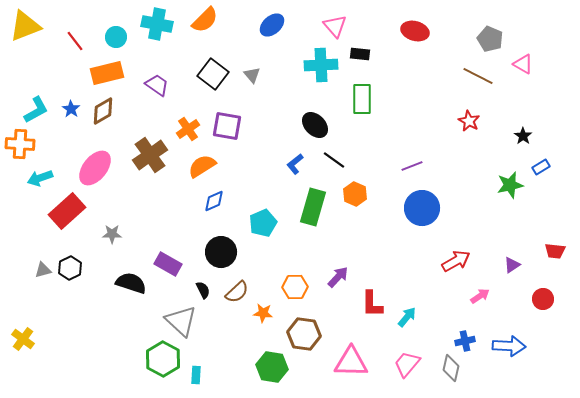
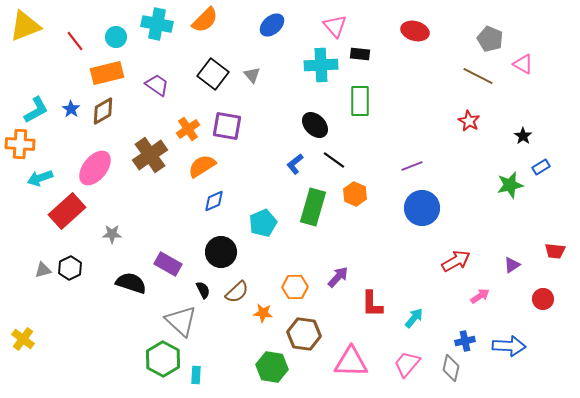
green rectangle at (362, 99): moved 2 px left, 2 px down
cyan arrow at (407, 317): moved 7 px right, 1 px down
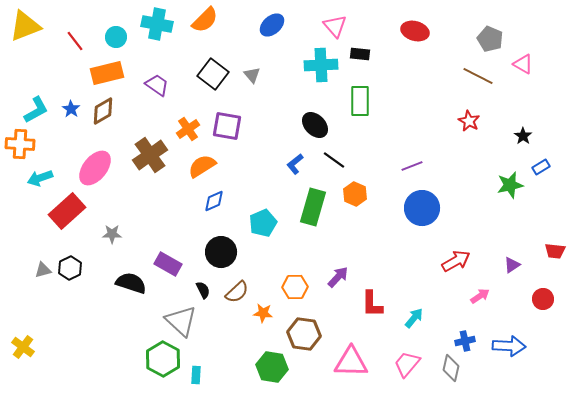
yellow cross at (23, 339): moved 8 px down
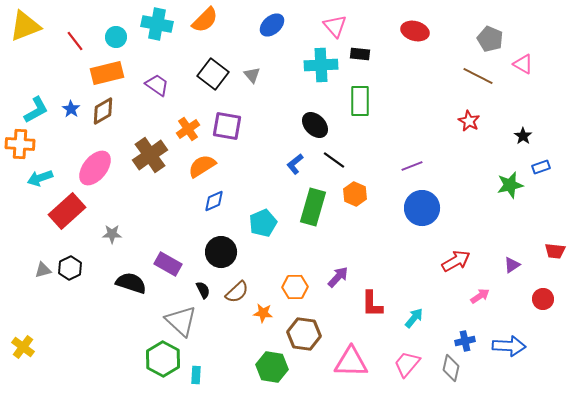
blue rectangle at (541, 167): rotated 12 degrees clockwise
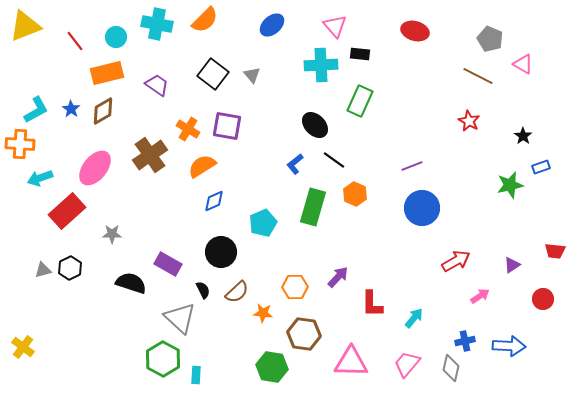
green rectangle at (360, 101): rotated 24 degrees clockwise
orange cross at (188, 129): rotated 25 degrees counterclockwise
gray triangle at (181, 321): moved 1 px left, 3 px up
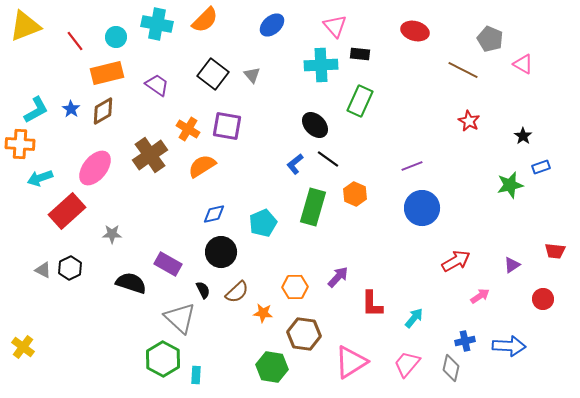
brown line at (478, 76): moved 15 px left, 6 px up
black line at (334, 160): moved 6 px left, 1 px up
blue diamond at (214, 201): moved 13 px down; rotated 10 degrees clockwise
gray triangle at (43, 270): rotated 42 degrees clockwise
pink triangle at (351, 362): rotated 33 degrees counterclockwise
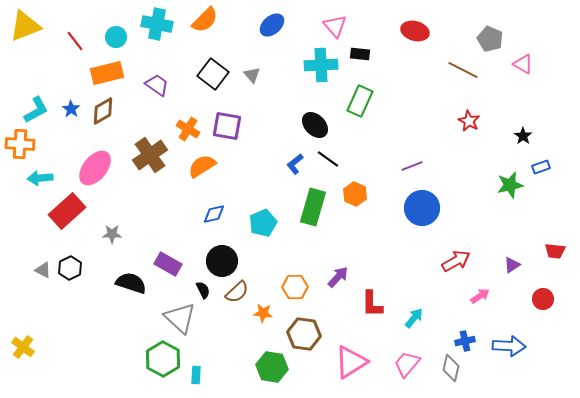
cyan arrow at (40, 178): rotated 15 degrees clockwise
black circle at (221, 252): moved 1 px right, 9 px down
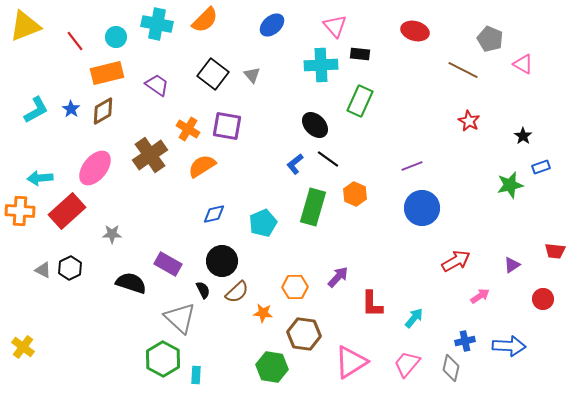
orange cross at (20, 144): moved 67 px down
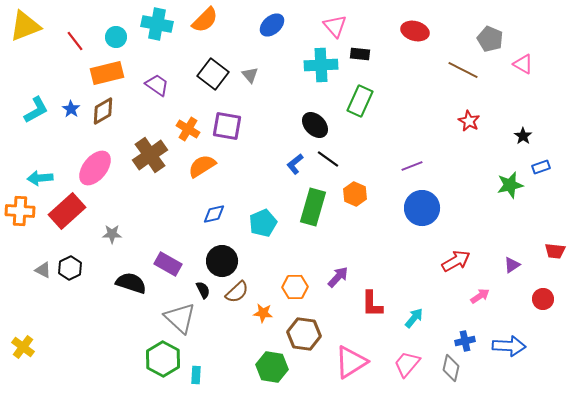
gray triangle at (252, 75): moved 2 px left
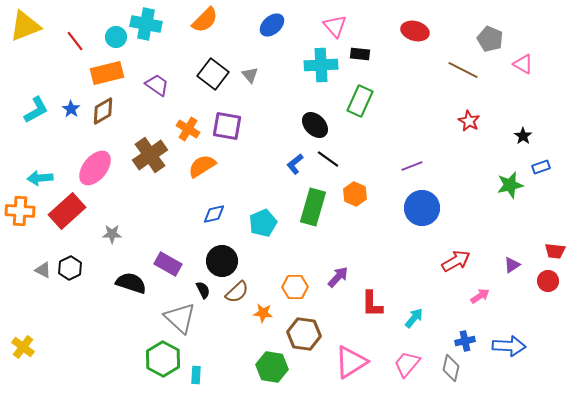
cyan cross at (157, 24): moved 11 px left
red circle at (543, 299): moved 5 px right, 18 px up
